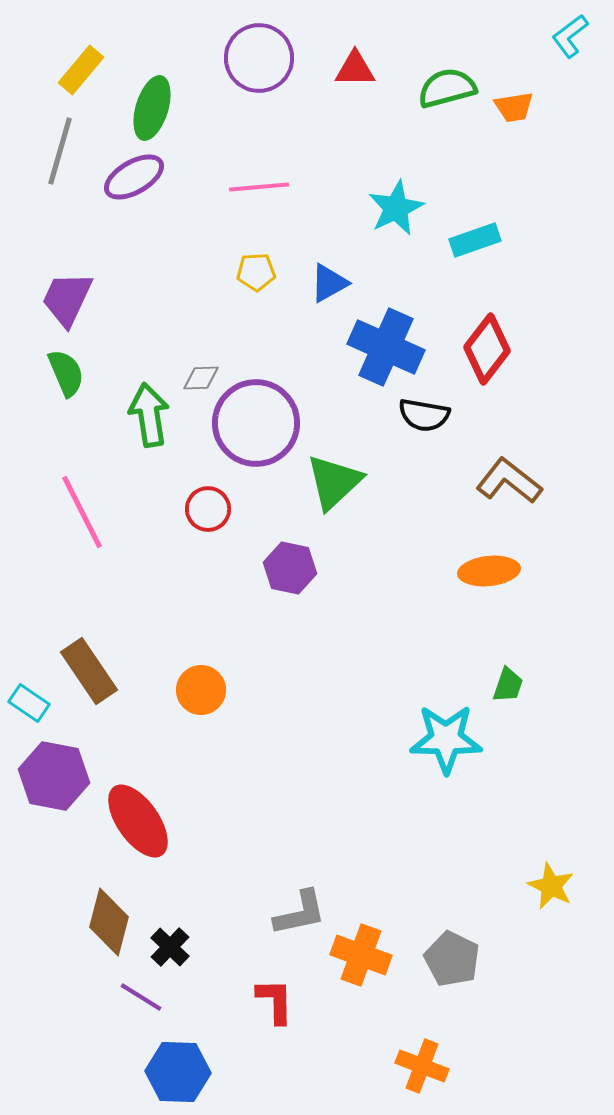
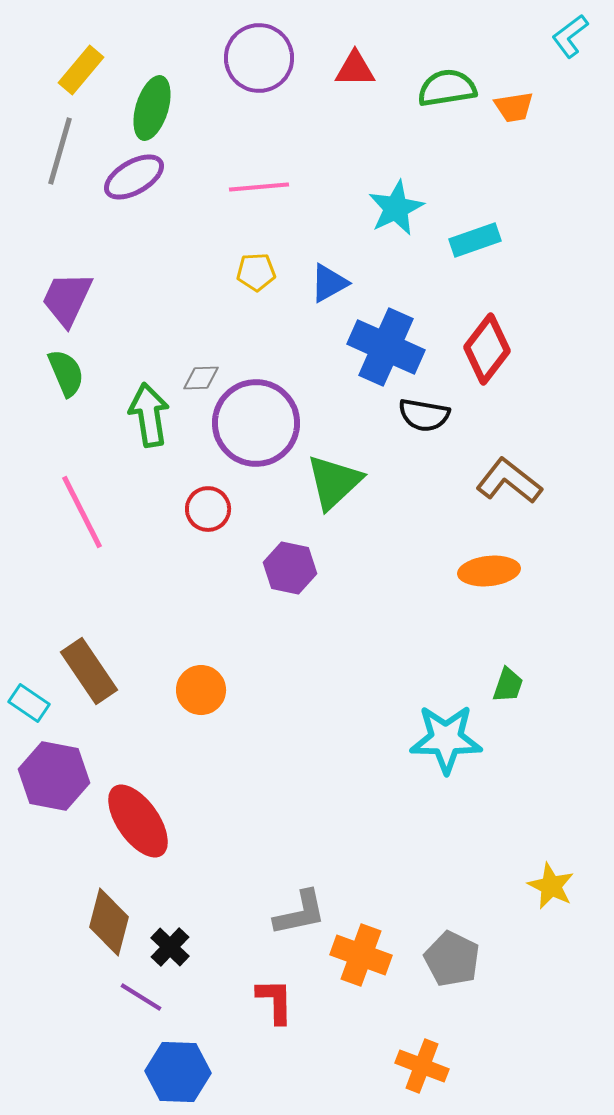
green semicircle at (447, 88): rotated 6 degrees clockwise
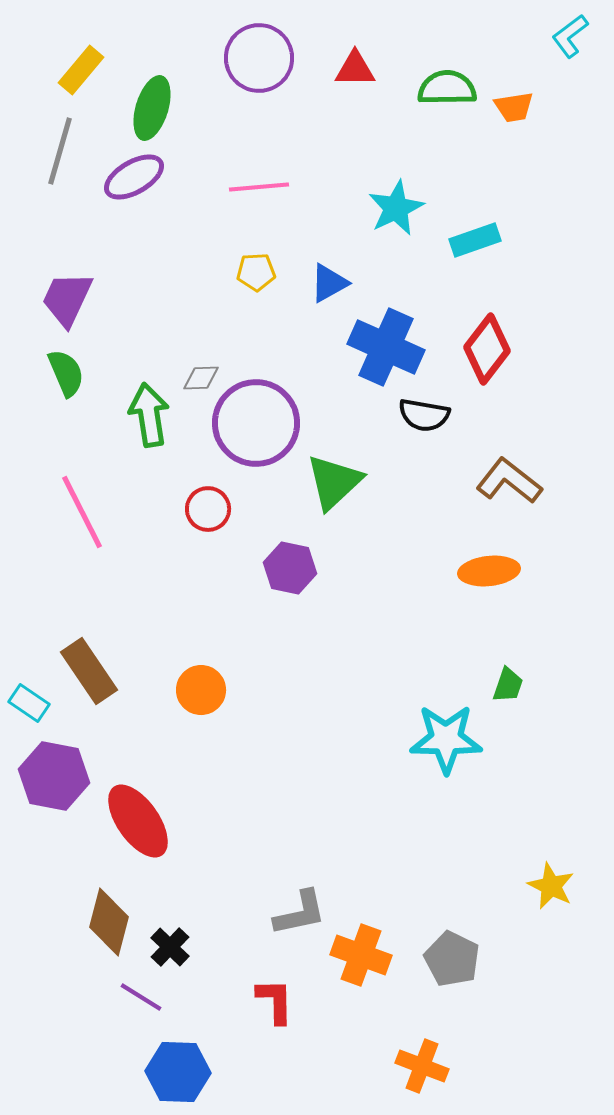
green semicircle at (447, 88): rotated 8 degrees clockwise
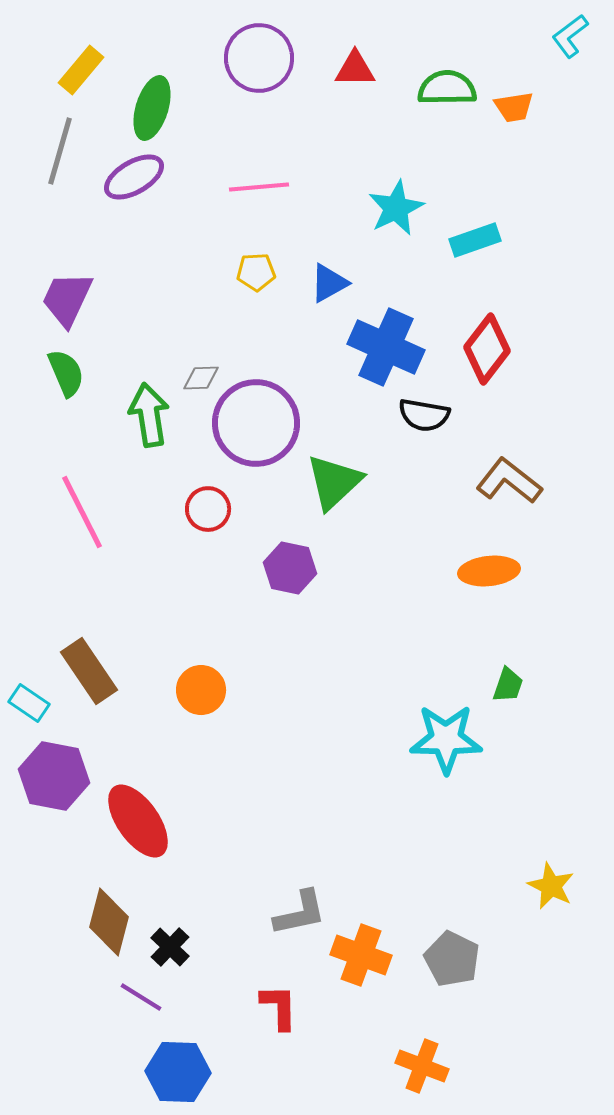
red L-shape at (275, 1001): moved 4 px right, 6 px down
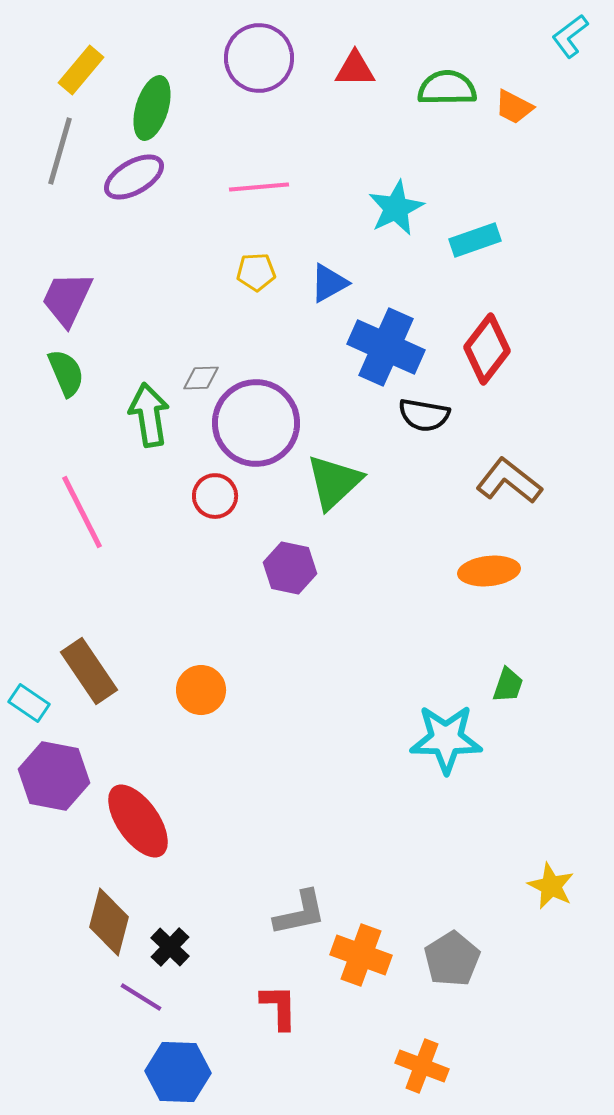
orange trapezoid at (514, 107): rotated 36 degrees clockwise
red circle at (208, 509): moved 7 px right, 13 px up
gray pentagon at (452, 959): rotated 14 degrees clockwise
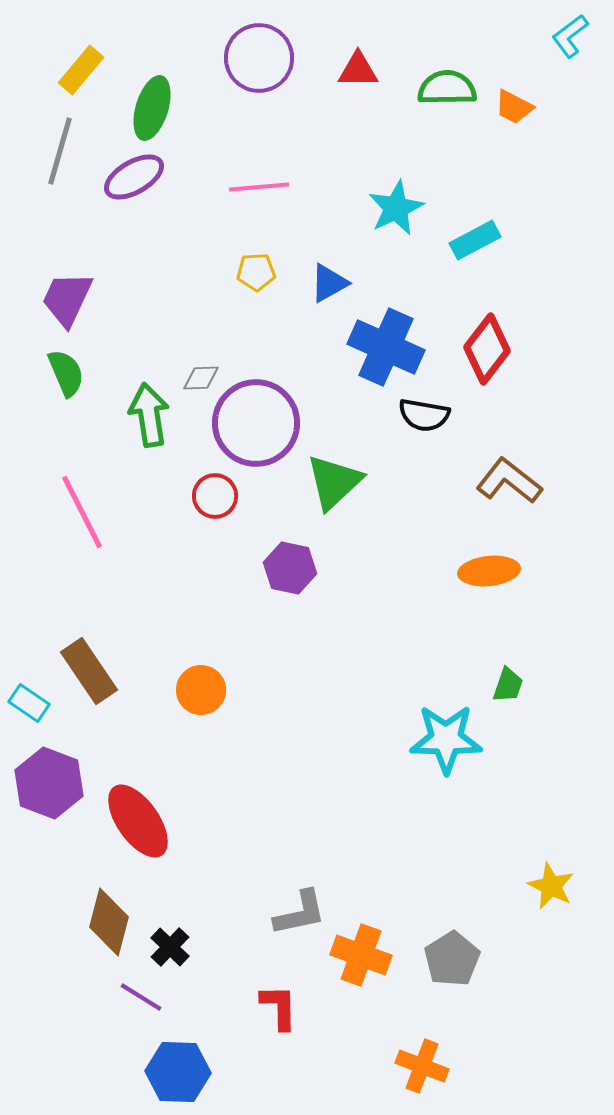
red triangle at (355, 69): moved 3 px right, 1 px down
cyan rectangle at (475, 240): rotated 9 degrees counterclockwise
purple hexagon at (54, 776): moved 5 px left, 7 px down; rotated 10 degrees clockwise
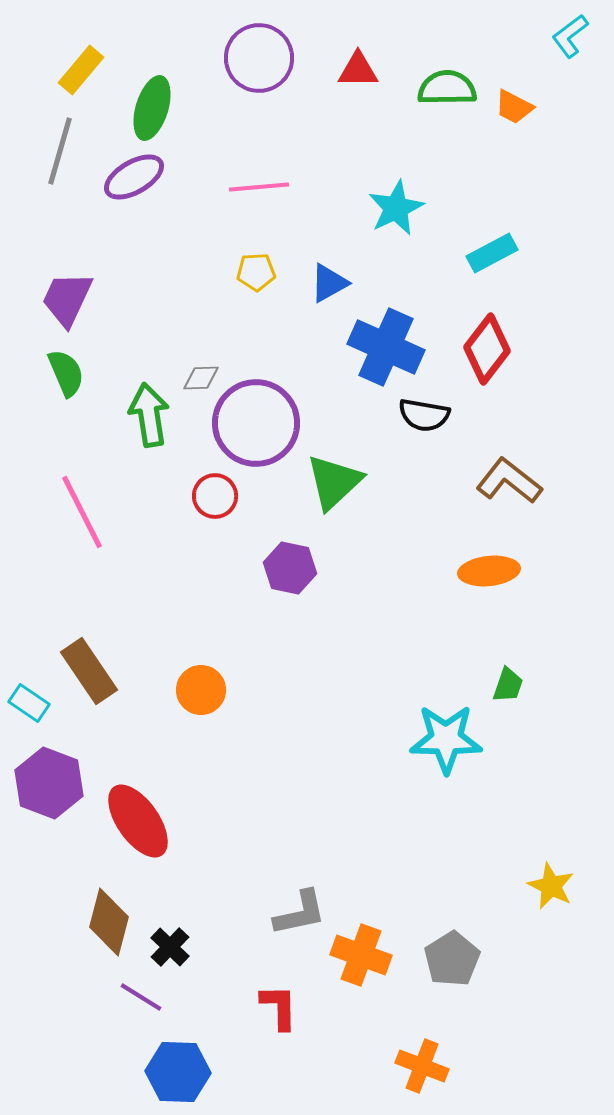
cyan rectangle at (475, 240): moved 17 px right, 13 px down
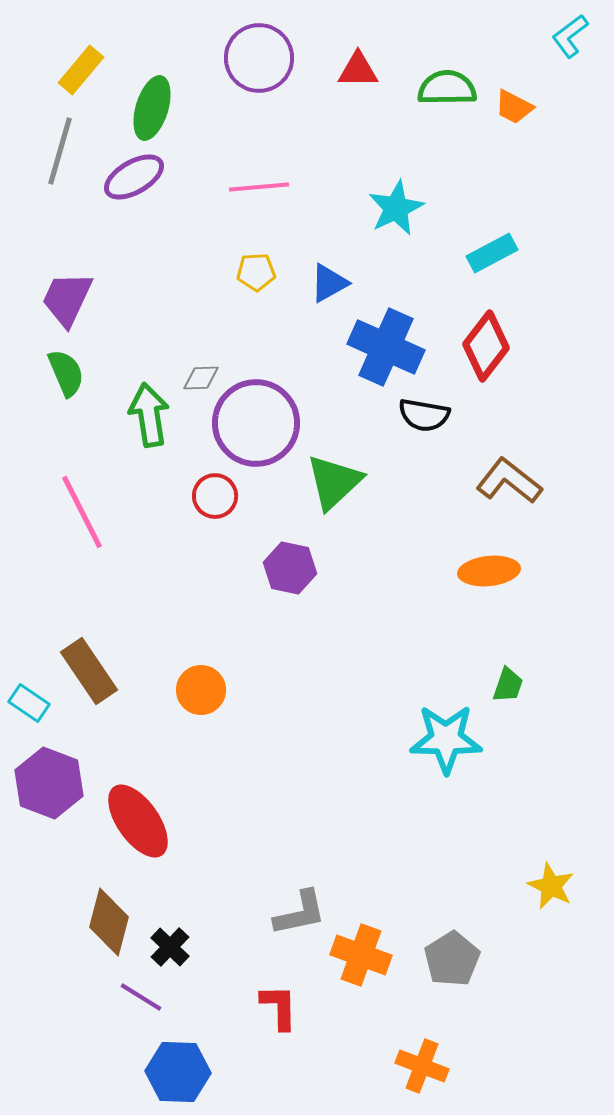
red diamond at (487, 349): moved 1 px left, 3 px up
